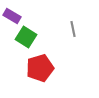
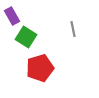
purple rectangle: rotated 30 degrees clockwise
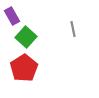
green square: rotated 10 degrees clockwise
red pentagon: moved 16 px left; rotated 16 degrees counterclockwise
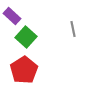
purple rectangle: rotated 18 degrees counterclockwise
red pentagon: moved 2 px down
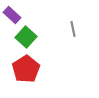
purple rectangle: moved 1 px up
red pentagon: moved 2 px right, 1 px up
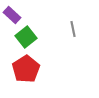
green square: rotated 10 degrees clockwise
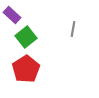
gray line: rotated 21 degrees clockwise
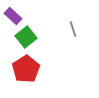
purple rectangle: moved 1 px right, 1 px down
gray line: rotated 28 degrees counterclockwise
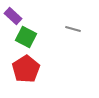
gray line: rotated 56 degrees counterclockwise
green square: rotated 25 degrees counterclockwise
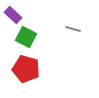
purple rectangle: moved 1 px up
red pentagon: rotated 24 degrees counterclockwise
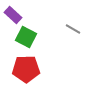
gray line: rotated 14 degrees clockwise
red pentagon: rotated 16 degrees counterclockwise
